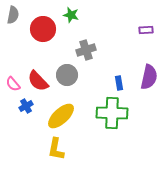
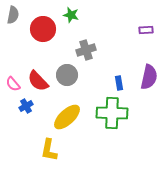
yellow ellipse: moved 6 px right, 1 px down
yellow L-shape: moved 7 px left, 1 px down
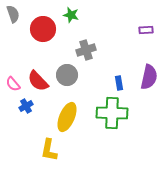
gray semicircle: moved 1 px up; rotated 30 degrees counterclockwise
yellow ellipse: rotated 24 degrees counterclockwise
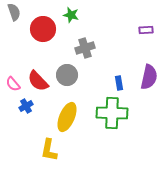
gray semicircle: moved 1 px right, 2 px up
gray cross: moved 1 px left, 2 px up
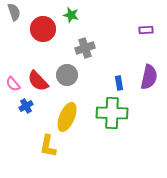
yellow L-shape: moved 1 px left, 4 px up
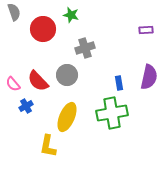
green cross: rotated 12 degrees counterclockwise
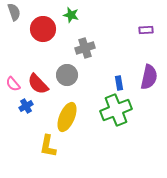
red semicircle: moved 3 px down
green cross: moved 4 px right, 3 px up; rotated 12 degrees counterclockwise
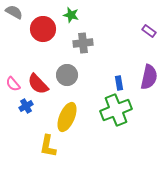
gray semicircle: rotated 42 degrees counterclockwise
purple rectangle: moved 3 px right, 1 px down; rotated 40 degrees clockwise
gray cross: moved 2 px left, 5 px up; rotated 12 degrees clockwise
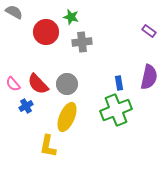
green star: moved 2 px down
red circle: moved 3 px right, 3 px down
gray cross: moved 1 px left, 1 px up
gray circle: moved 9 px down
